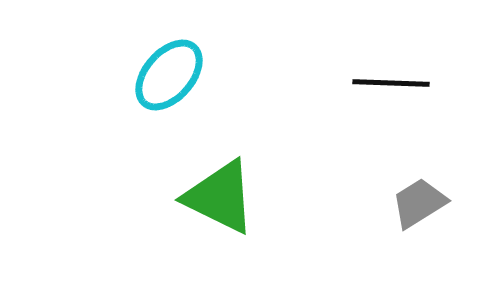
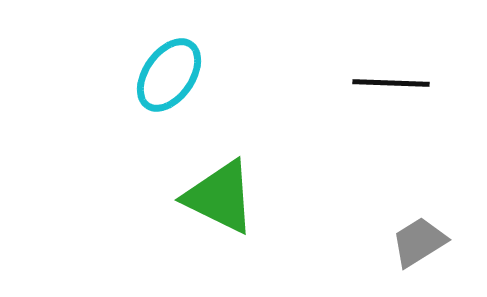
cyan ellipse: rotated 6 degrees counterclockwise
gray trapezoid: moved 39 px down
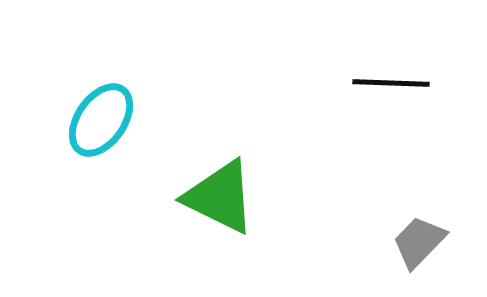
cyan ellipse: moved 68 px left, 45 px down
gray trapezoid: rotated 14 degrees counterclockwise
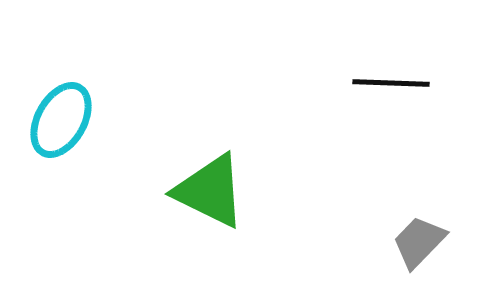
cyan ellipse: moved 40 px left; rotated 6 degrees counterclockwise
green triangle: moved 10 px left, 6 px up
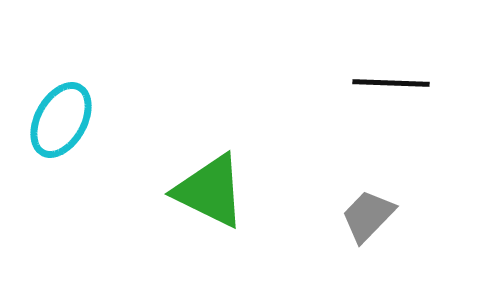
gray trapezoid: moved 51 px left, 26 px up
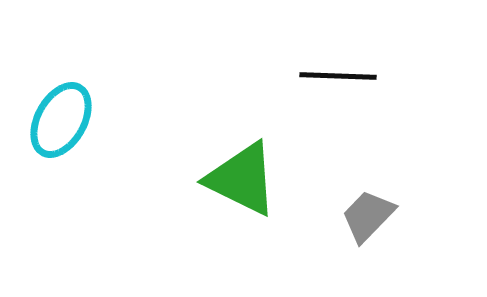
black line: moved 53 px left, 7 px up
green triangle: moved 32 px right, 12 px up
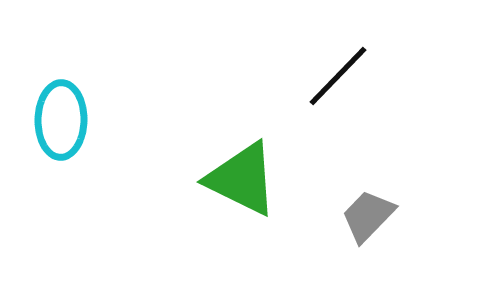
black line: rotated 48 degrees counterclockwise
cyan ellipse: rotated 28 degrees counterclockwise
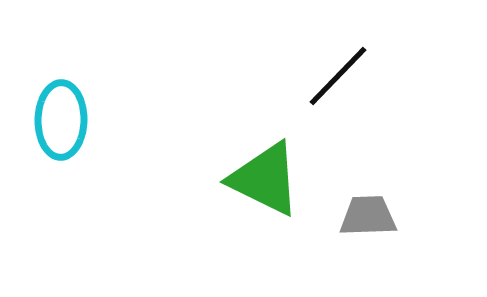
green triangle: moved 23 px right
gray trapezoid: rotated 44 degrees clockwise
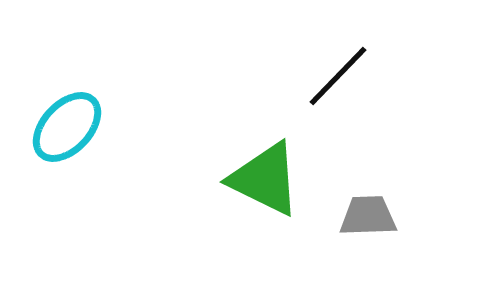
cyan ellipse: moved 6 px right, 7 px down; rotated 42 degrees clockwise
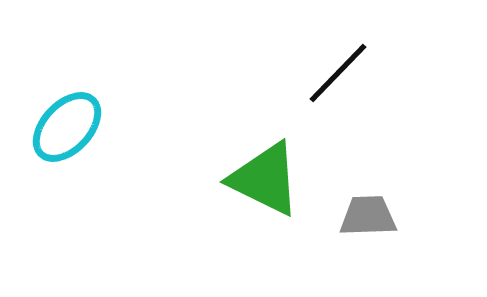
black line: moved 3 px up
